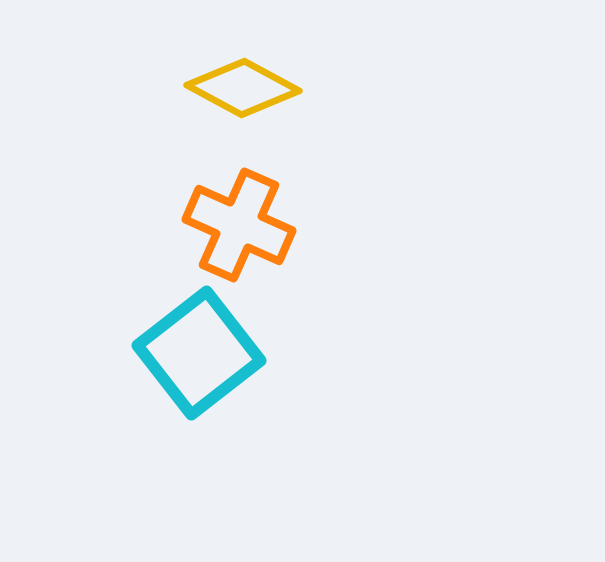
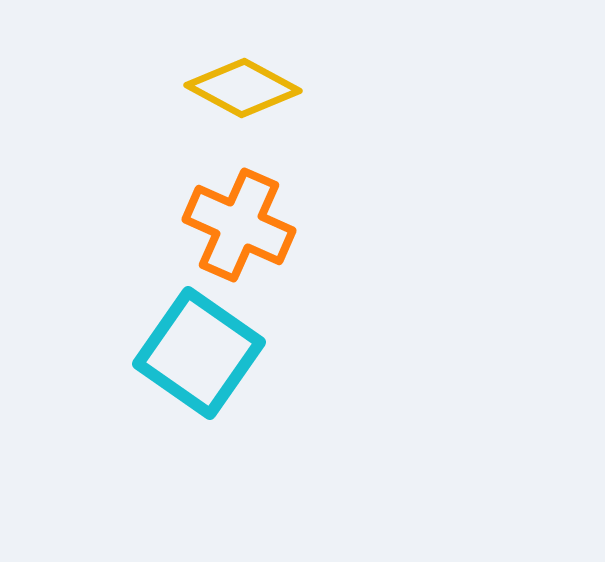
cyan square: rotated 17 degrees counterclockwise
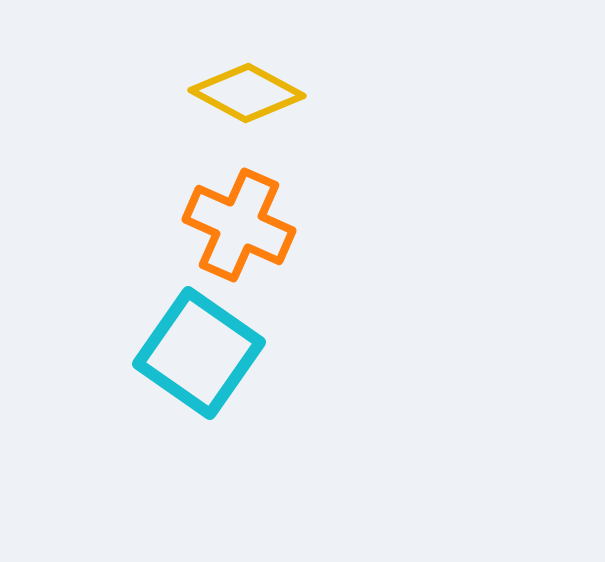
yellow diamond: moved 4 px right, 5 px down
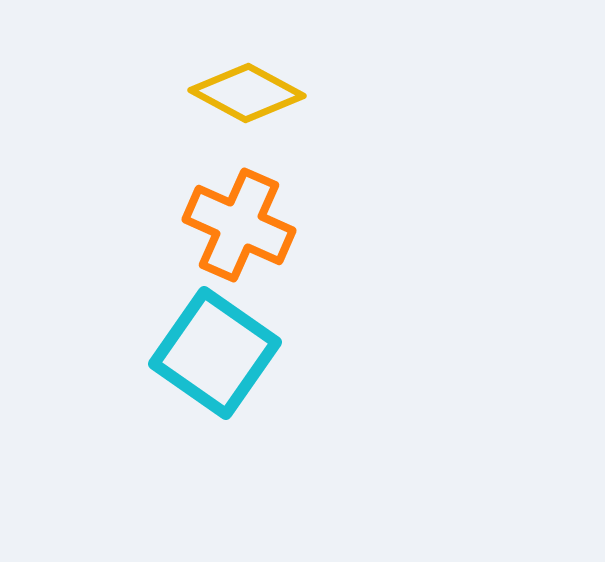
cyan square: moved 16 px right
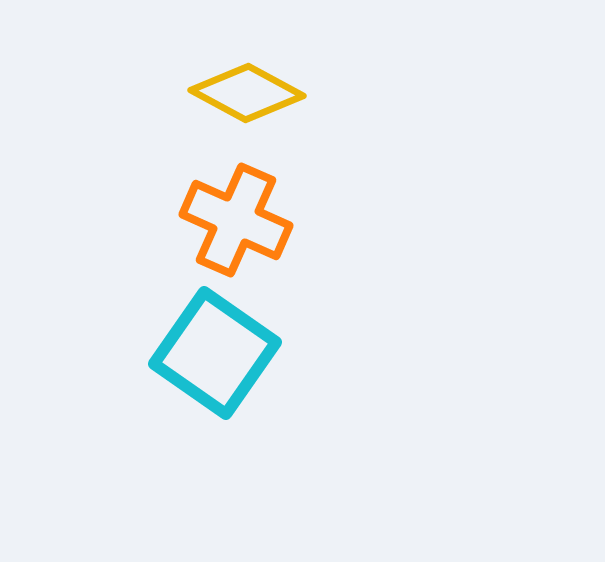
orange cross: moved 3 px left, 5 px up
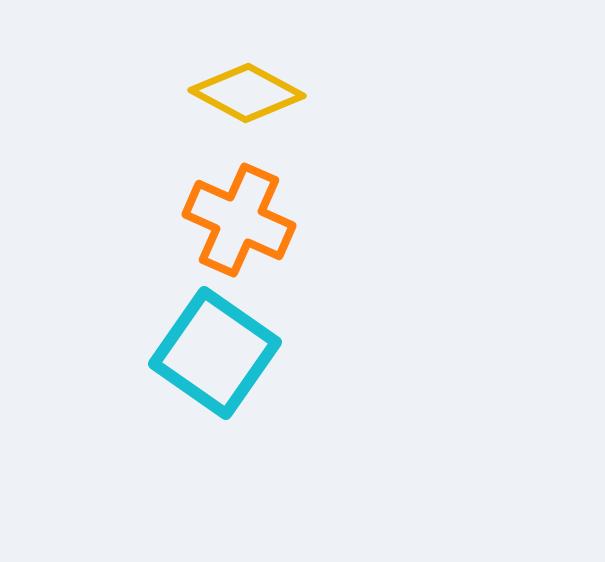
orange cross: moved 3 px right
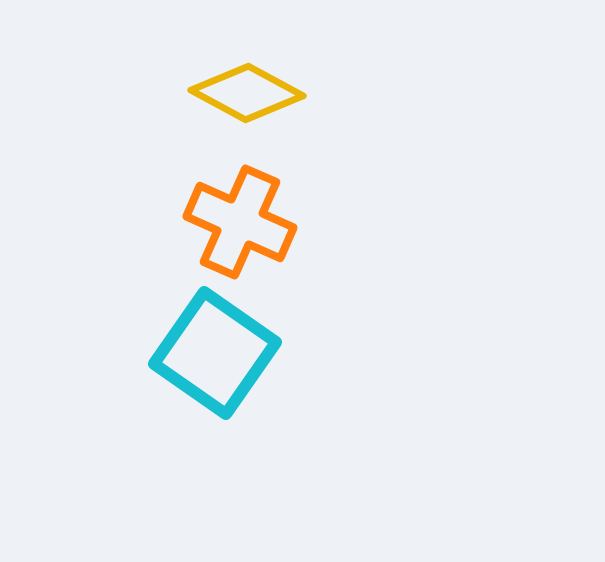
orange cross: moved 1 px right, 2 px down
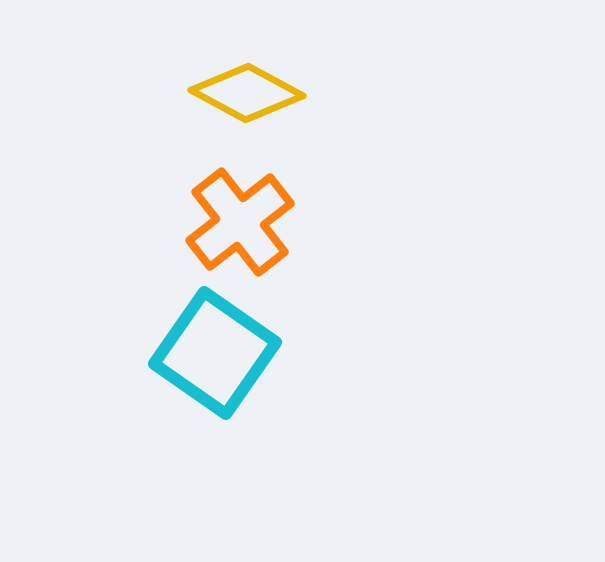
orange cross: rotated 28 degrees clockwise
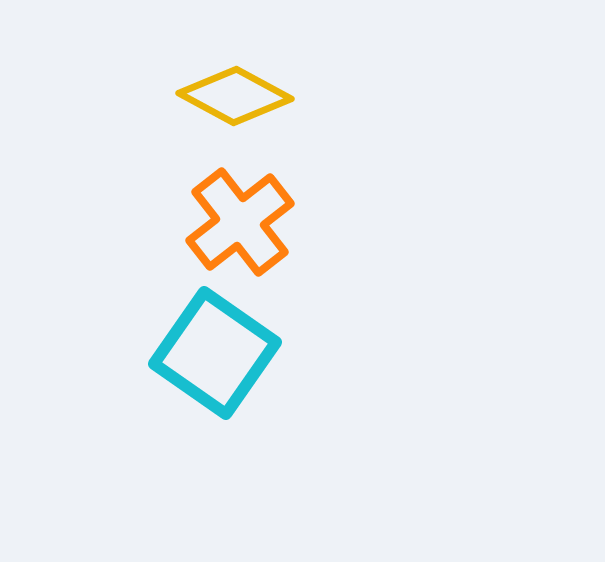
yellow diamond: moved 12 px left, 3 px down
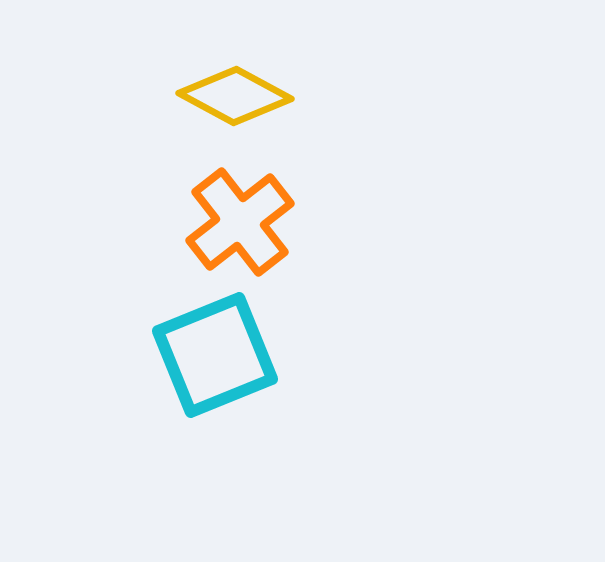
cyan square: moved 2 px down; rotated 33 degrees clockwise
